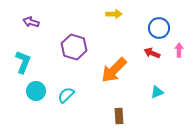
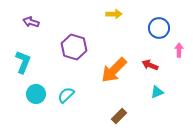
red arrow: moved 2 px left, 12 px down
cyan circle: moved 3 px down
brown rectangle: rotated 49 degrees clockwise
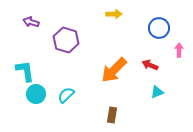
purple hexagon: moved 8 px left, 7 px up
cyan L-shape: moved 2 px right, 9 px down; rotated 30 degrees counterclockwise
brown rectangle: moved 7 px left, 1 px up; rotated 35 degrees counterclockwise
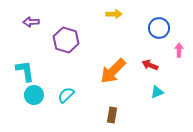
purple arrow: rotated 21 degrees counterclockwise
orange arrow: moved 1 px left, 1 px down
cyan circle: moved 2 px left, 1 px down
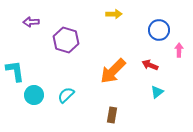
blue circle: moved 2 px down
cyan L-shape: moved 10 px left
cyan triangle: rotated 16 degrees counterclockwise
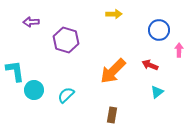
cyan circle: moved 5 px up
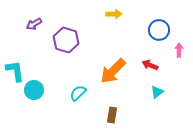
purple arrow: moved 3 px right, 2 px down; rotated 28 degrees counterclockwise
cyan semicircle: moved 12 px right, 2 px up
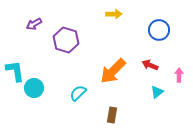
pink arrow: moved 25 px down
cyan circle: moved 2 px up
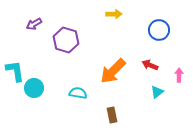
cyan semicircle: rotated 54 degrees clockwise
brown rectangle: rotated 21 degrees counterclockwise
